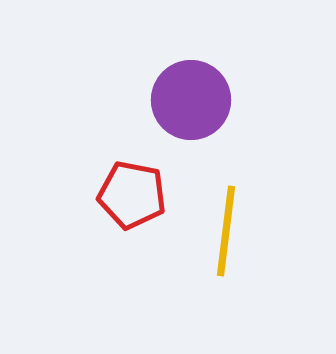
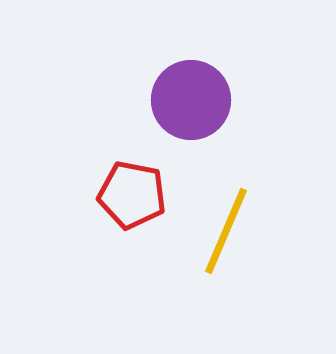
yellow line: rotated 16 degrees clockwise
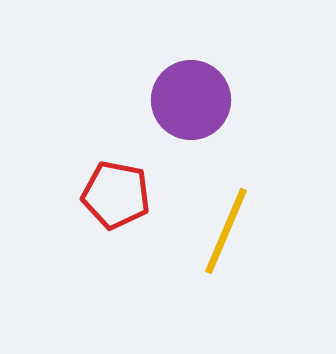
red pentagon: moved 16 px left
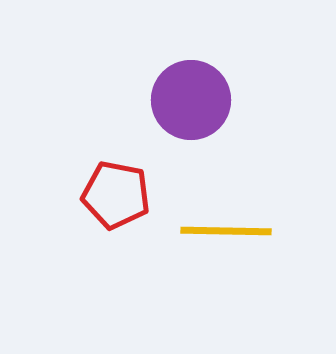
yellow line: rotated 68 degrees clockwise
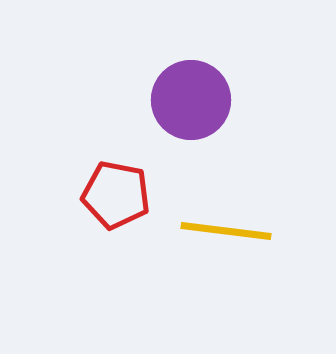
yellow line: rotated 6 degrees clockwise
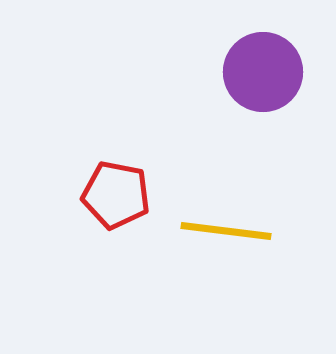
purple circle: moved 72 px right, 28 px up
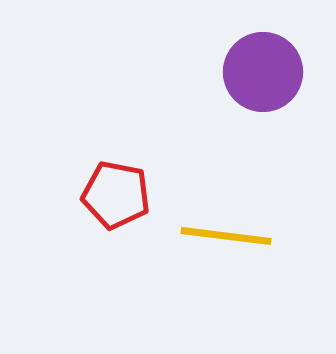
yellow line: moved 5 px down
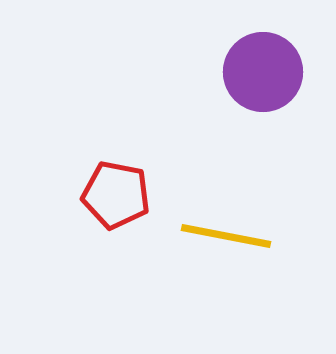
yellow line: rotated 4 degrees clockwise
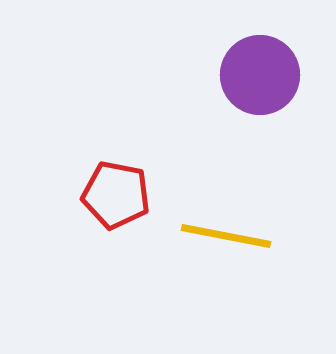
purple circle: moved 3 px left, 3 px down
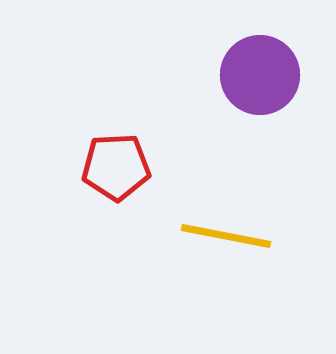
red pentagon: moved 28 px up; rotated 14 degrees counterclockwise
